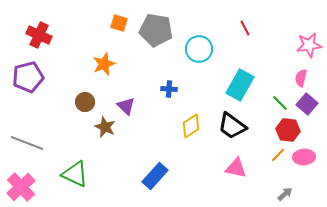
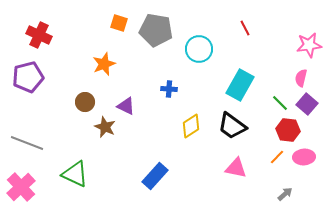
purple triangle: rotated 18 degrees counterclockwise
orange line: moved 1 px left, 2 px down
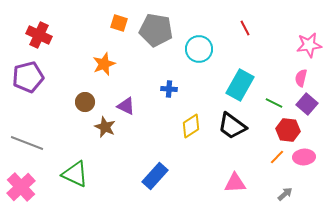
green line: moved 6 px left; rotated 18 degrees counterclockwise
pink triangle: moved 1 px left, 15 px down; rotated 15 degrees counterclockwise
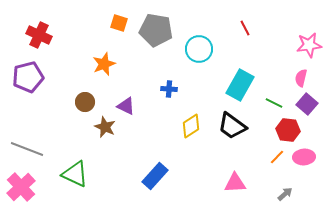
gray line: moved 6 px down
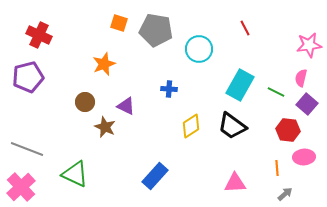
green line: moved 2 px right, 11 px up
orange line: moved 11 px down; rotated 49 degrees counterclockwise
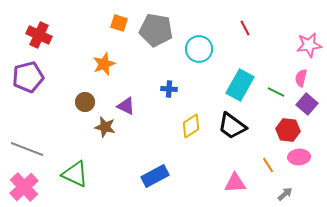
brown star: rotated 10 degrees counterclockwise
pink ellipse: moved 5 px left
orange line: moved 9 px left, 3 px up; rotated 28 degrees counterclockwise
blue rectangle: rotated 20 degrees clockwise
pink cross: moved 3 px right
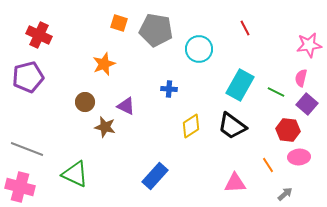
blue rectangle: rotated 20 degrees counterclockwise
pink cross: moved 4 px left; rotated 32 degrees counterclockwise
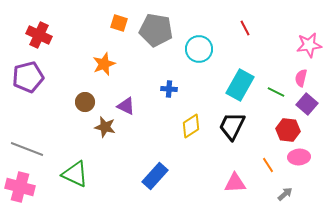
black trapezoid: rotated 80 degrees clockwise
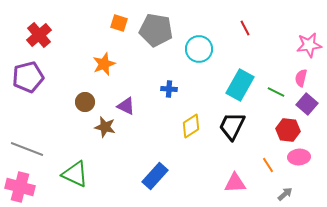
red cross: rotated 25 degrees clockwise
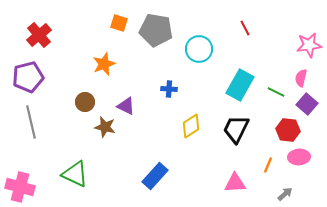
black trapezoid: moved 4 px right, 3 px down
gray line: moved 4 px right, 27 px up; rotated 56 degrees clockwise
orange line: rotated 56 degrees clockwise
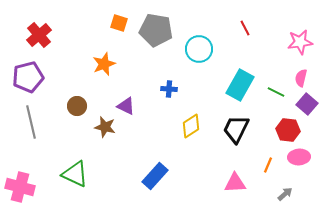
pink star: moved 9 px left, 3 px up
brown circle: moved 8 px left, 4 px down
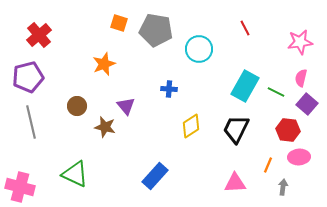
cyan rectangle: moved 5 px right, 1 px down
purple triangle: rotated 24 degrees clockwise
gray arrow: moved 2 px left, 7 px up; rotated 42 degrees counterclockwise
